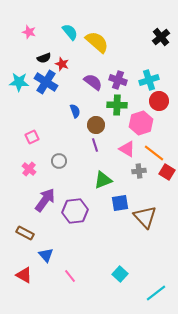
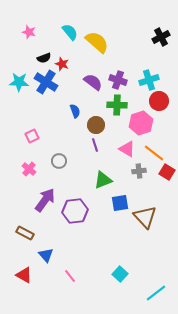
black cross: rotated 12 degrees clockwise
pink square: moved 1 px up
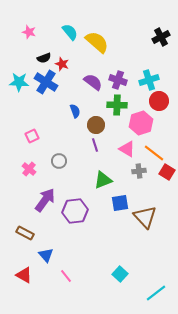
pink line: moved 4 px left
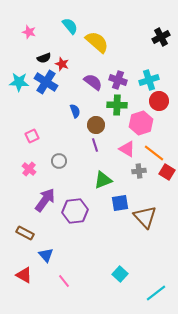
cyan semicircle: moved 6 px up
pink line: moved 2 px left, 5 px down
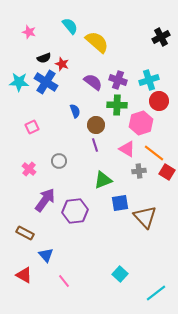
pink square: moved 9 px up
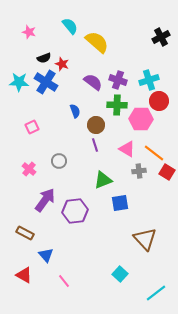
pink hexagon: moved 4 px up; rotated 20 degrees clockwise
brown triangle: moved 22 px down
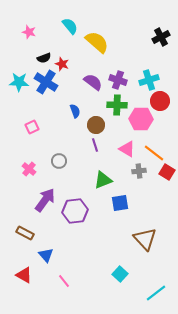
red circle: moved 1 px right
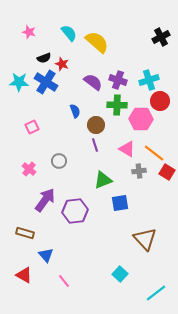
cyan semicircle: moved 1 px left, 7 px down
brown rectangle: rotated 12 degrees counterclockwise
